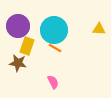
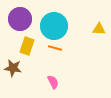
purple circle: moved 2 px right, 7 px up
cyan circle: moved 4 px up
orange line: rotated 16 degrees counterclockwise
brown star: moved 5 px left, 5 px down
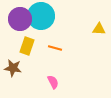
cyan circle: moved 13 px left, 10 px up
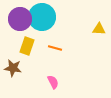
cyan circle: moved 1 px right, 1 px down
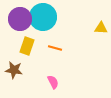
cyan circle: moved 1 px right
yellow triangle: moved 2 px right, 1 px up
brown star: moved 1 px right, 2 px down
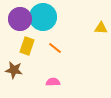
orange line: rotated 24 degrees clockwise
pink semicircle: rotated 64 degrees counterclockwise
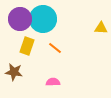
cyan circle: moved 2 px down
brown star: moved 2 px down
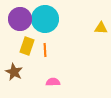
cyan circle: moved 2 px right
orange line: moved 10 px left, 2 px down; rotated 48 degrees clockwise
brown star: rotated 18 degrees clockwise
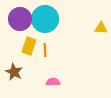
yellow rectangle: moved 2 px right
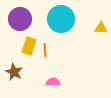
cyan circle: moved 16 px right
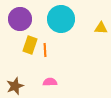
yellow rectangle: moved 1 px right, 1 px up
brown star: moved 1 px right, 14 px down; rotated 24 degrees clockwise
pink semicircle: moved 3 px left
